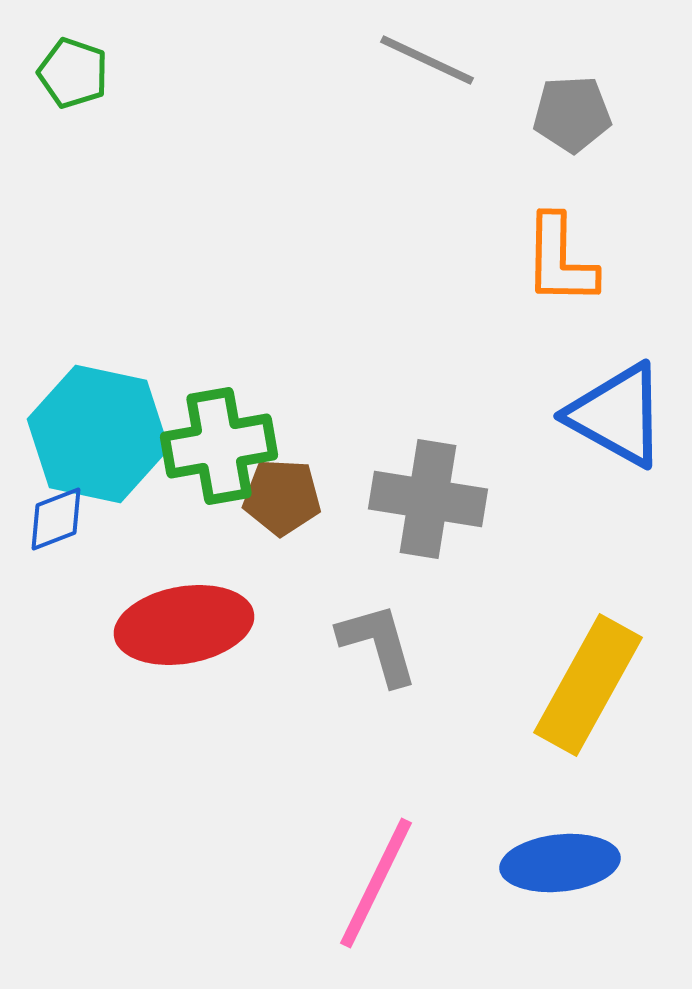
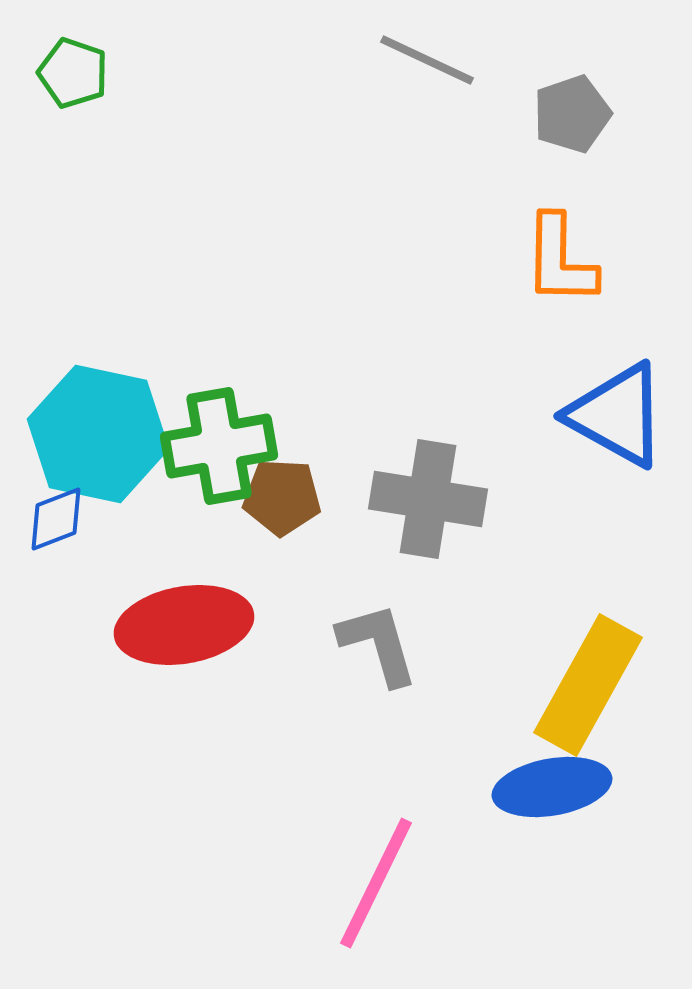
gray pentagon: rotated 16 degrees counterclockwise
blue ellipse: moved 8 px left, 76 px up; rotated 4 degrees counterclockwise
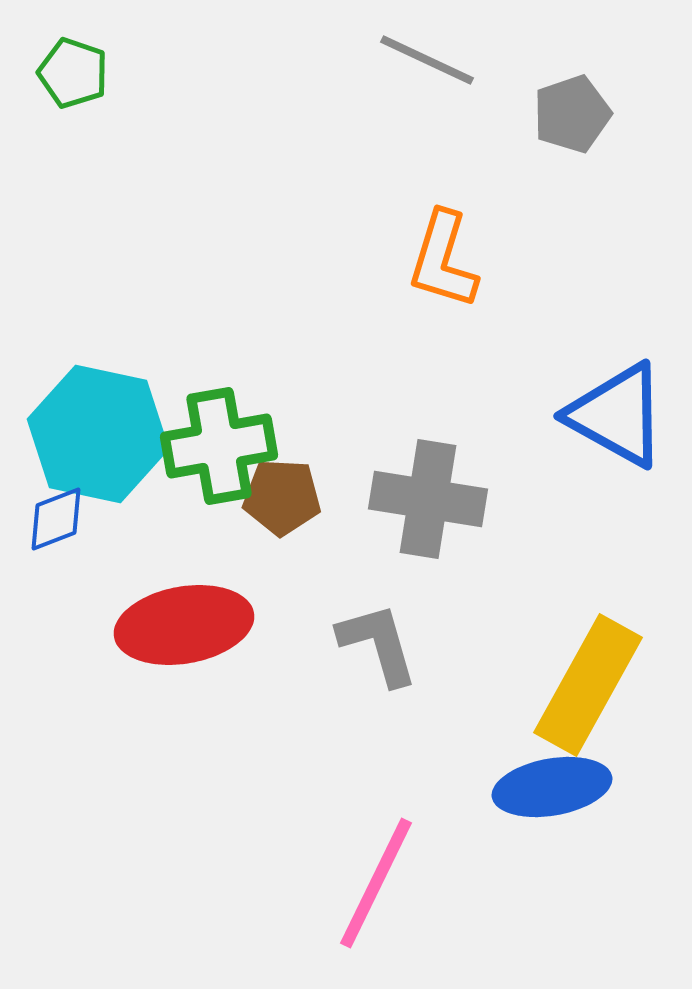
orange L-shape: moved 117 px left; rotated 16 degrees clockwise
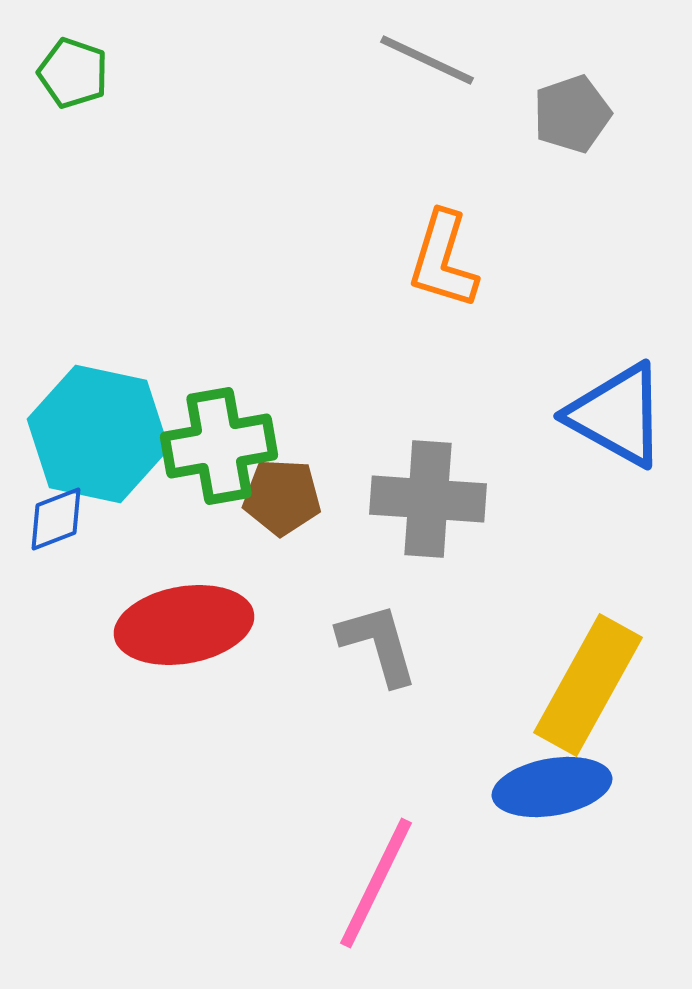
gray cross: rotated 5 degrees counterclockwise
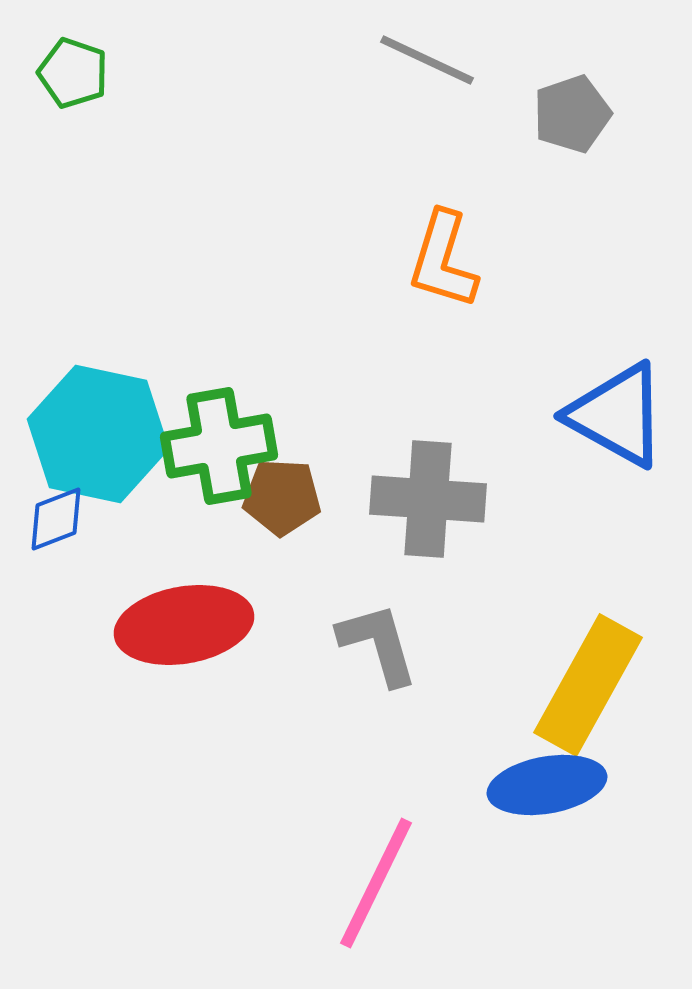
blue ellipse: moved 5 px left, 2 px up
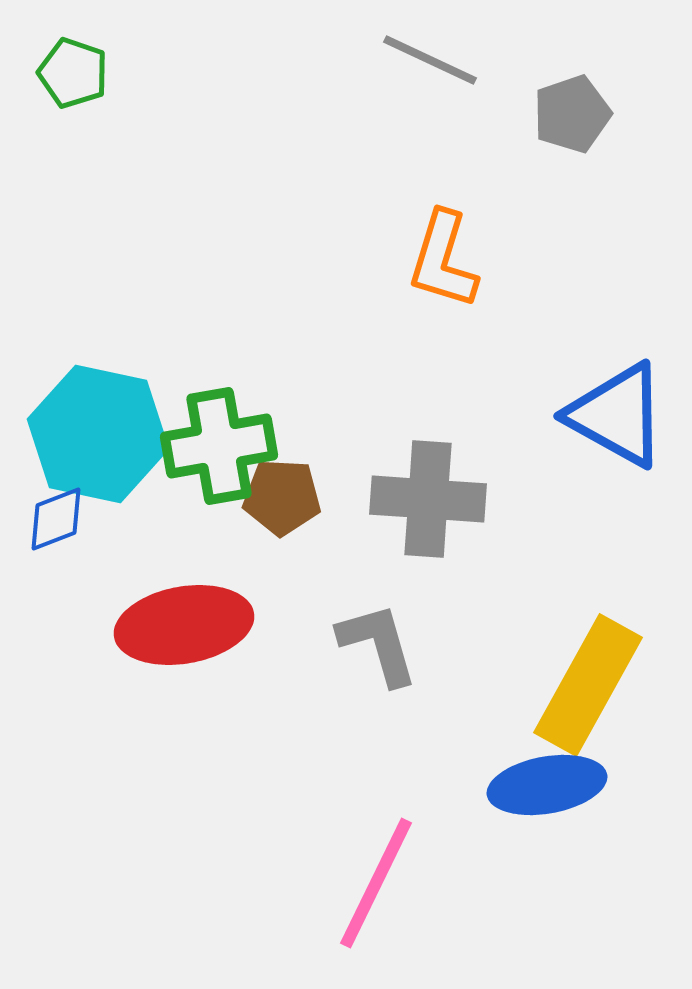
gray line: moved 3 px right
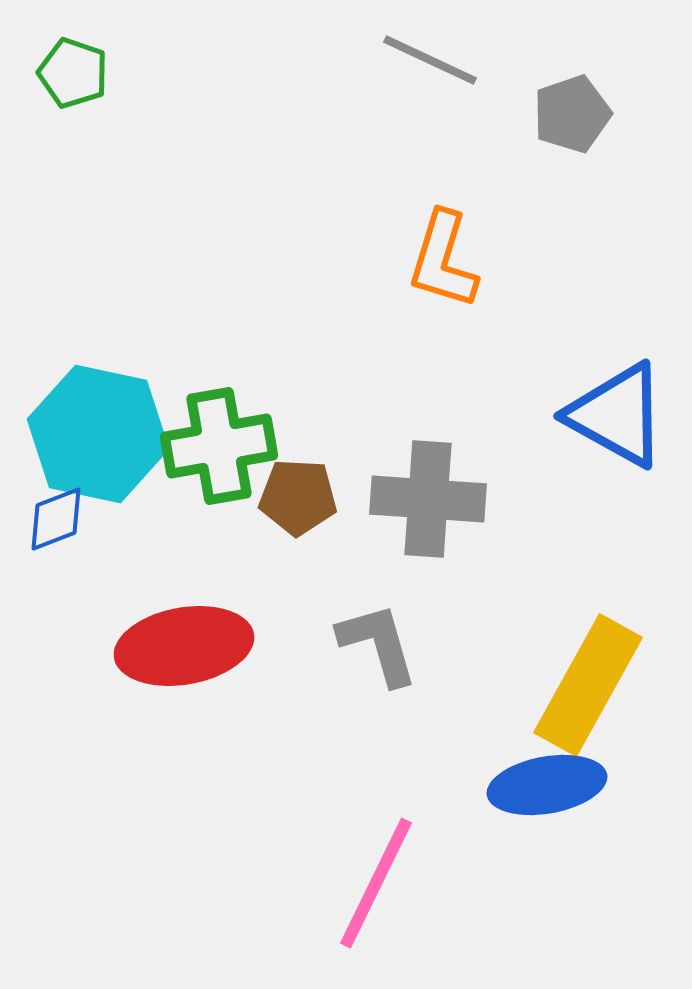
brown pentagon: moved 16 px right
red ellipse: moved 21 px down
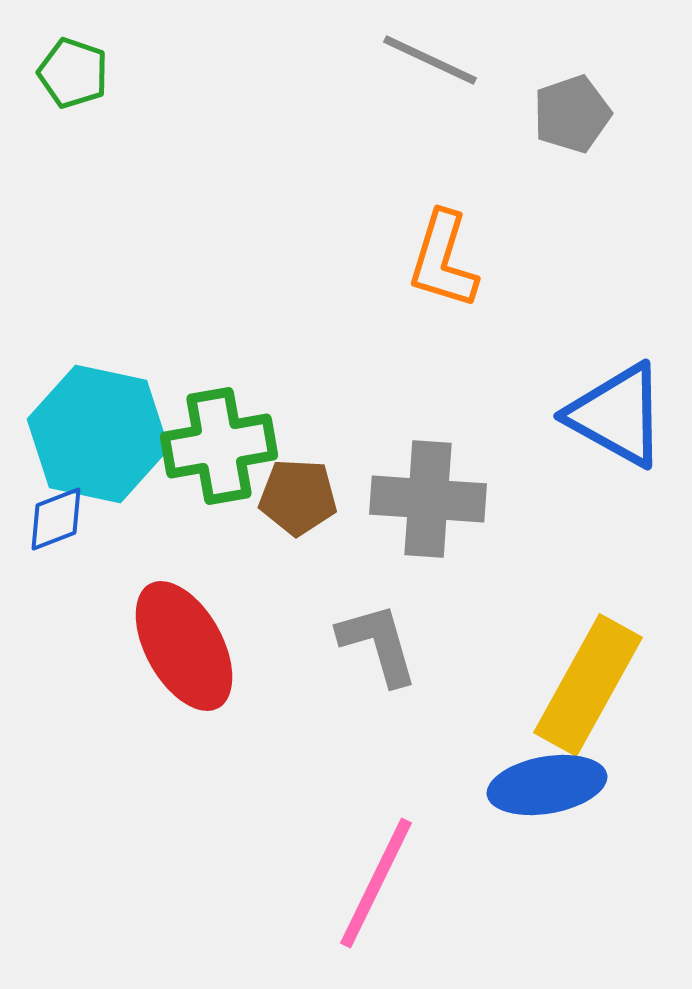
red ellipse: rotated 71 degrees clockwise
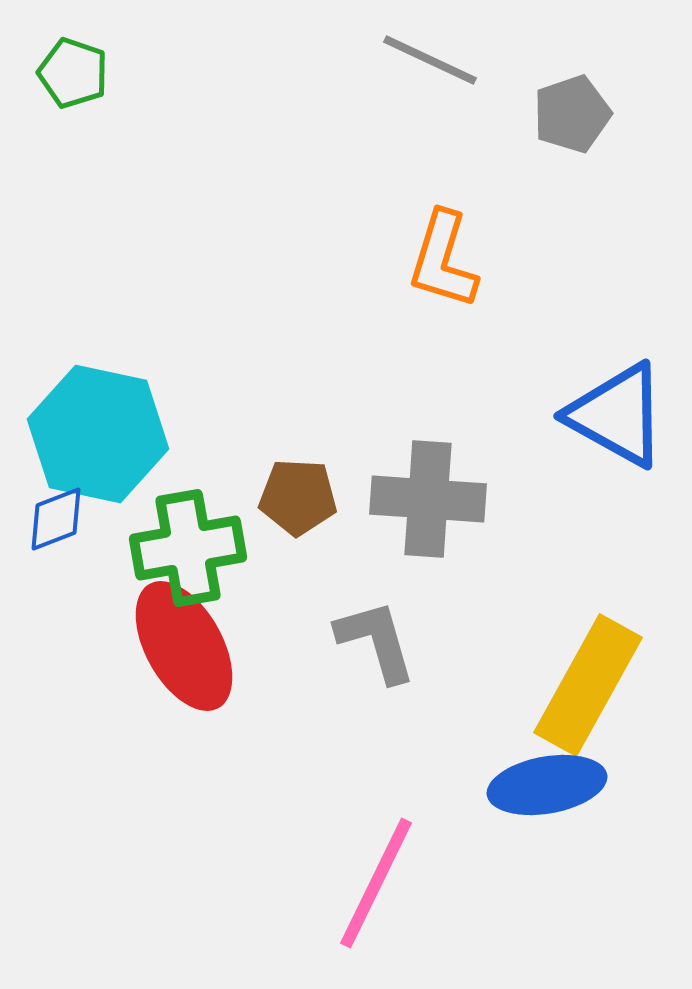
green cross: moved 31 px left, 102 px down
gray L-shape: moved 2 px left, 3 px up
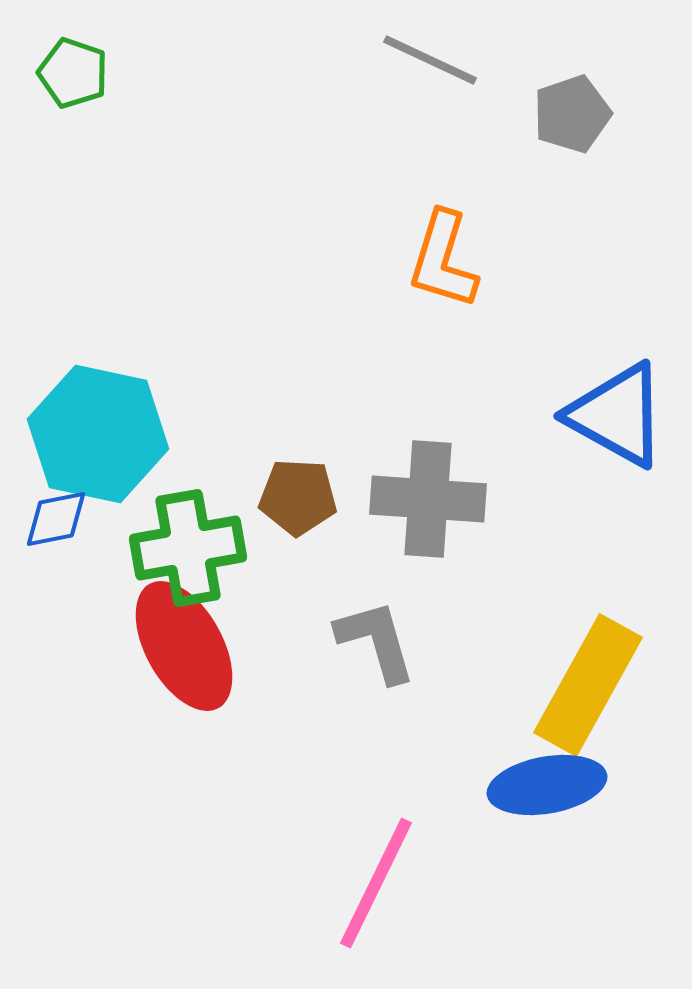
blue diamond: rotated 10 degrees clockwise
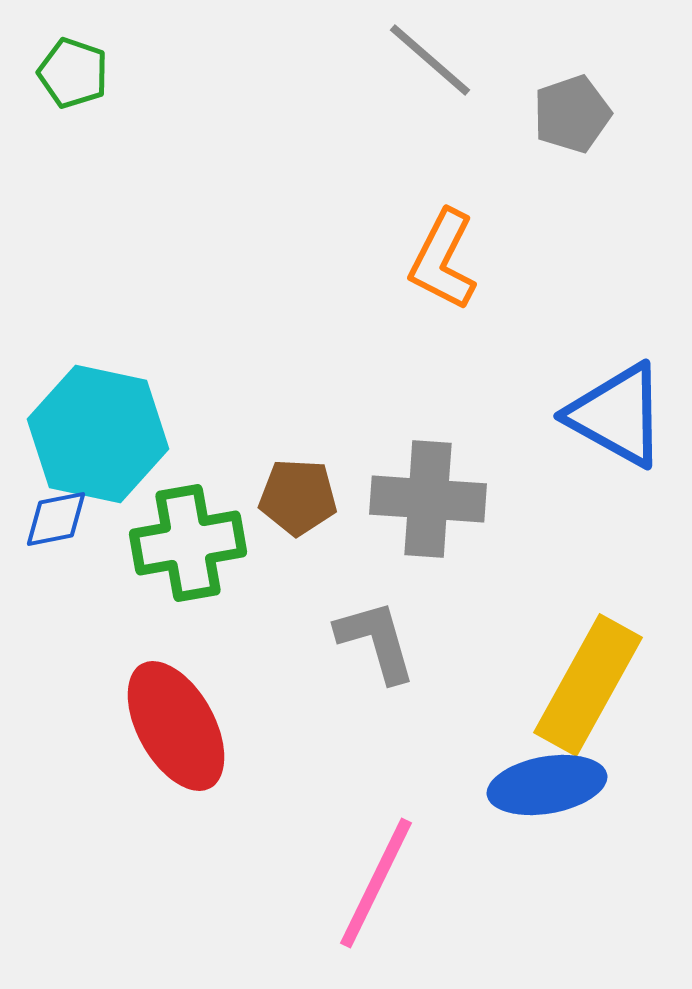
gray line: rotated 16 degrees clockwise
orange L-shape: rotated 10 degrees clockwise
green cross: moved 5 px up
red ellipse: moved 8 px left, 80 px down
